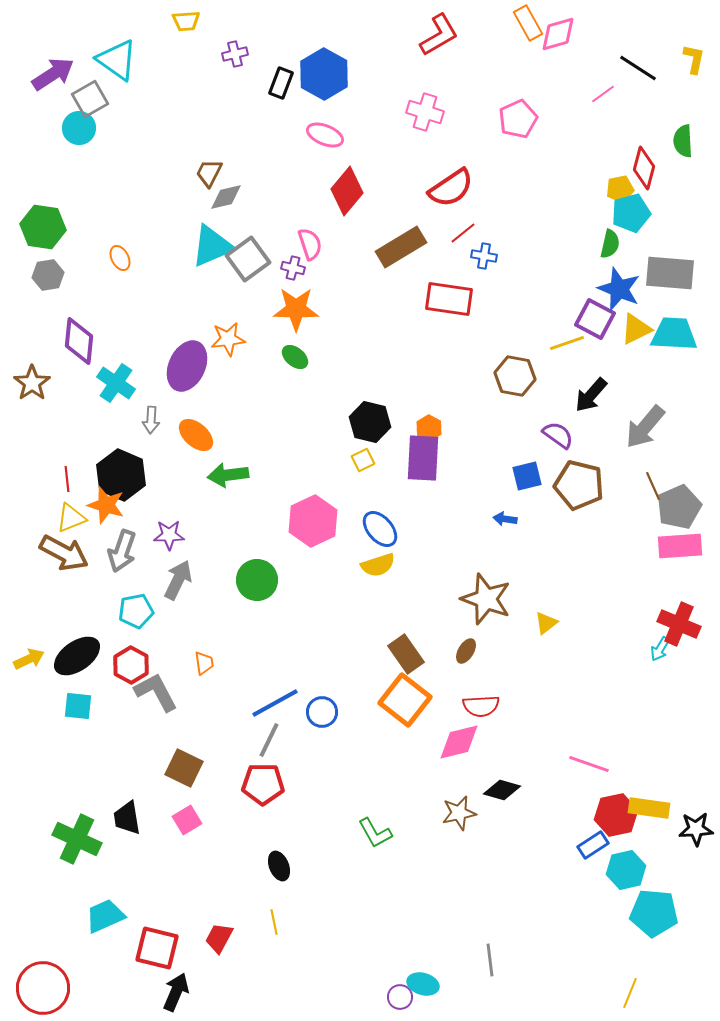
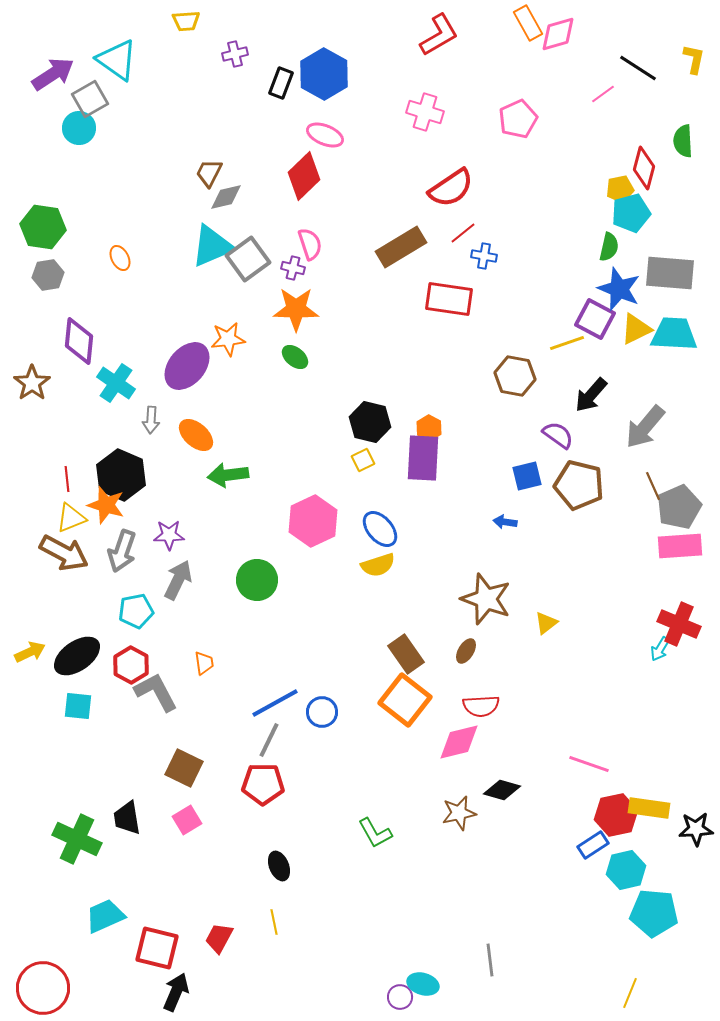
red diamond at (347, 191): moved 43 px left, 15 px up; rotated 6 degrees clockwise
green semicircle at (610, 244): moved 1 px left, 3 px down
purple ellipse at (187, 366): rotated 15 degrees clockwise
blue arrow at (505, 519): moved 3 px down
yellow arrow at (29, 659): moved 1 px right, 7 px up
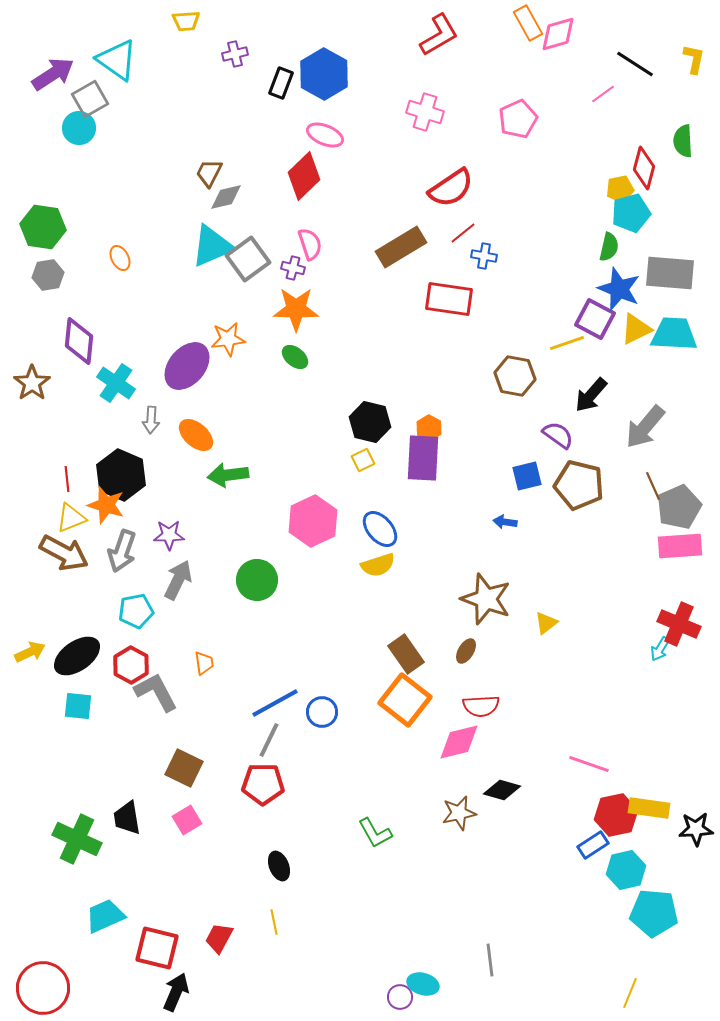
black line at (638, 68): moved 3 px left, 4 px up
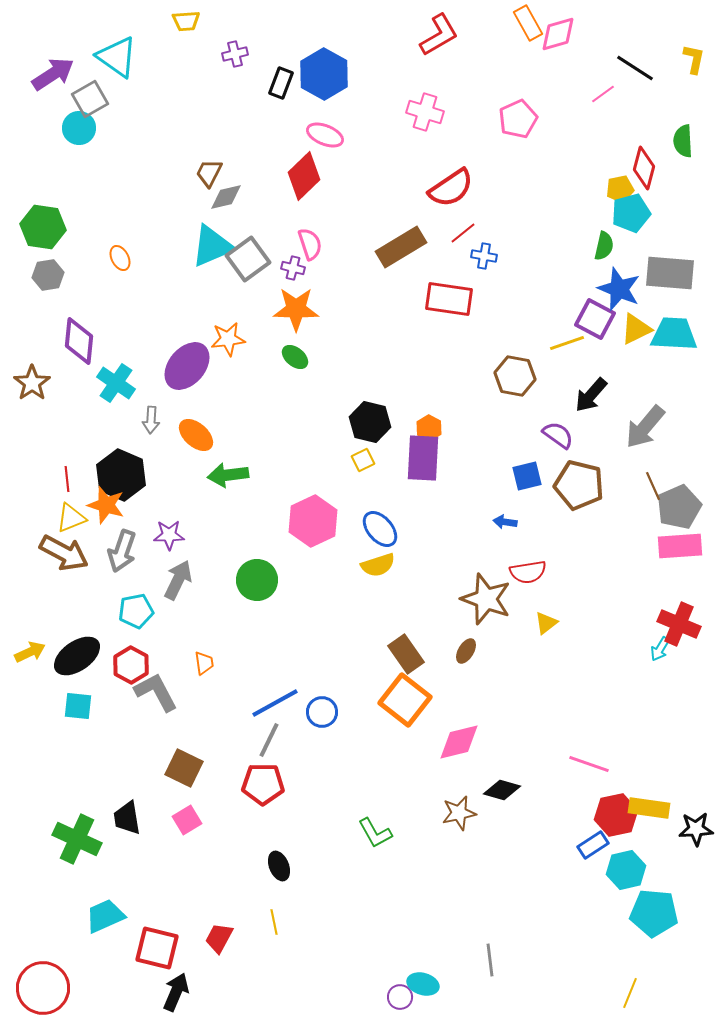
cyan triangle at (117, 60): moved 3 px up
black line at (635, 64): moved 4 px down
green semicircle at (609, 247): moved 5 px left, 1 px up
red semicircle at (481, 706): moved 47 px right, 134 px up; rotated 6 degrees counterclockwise
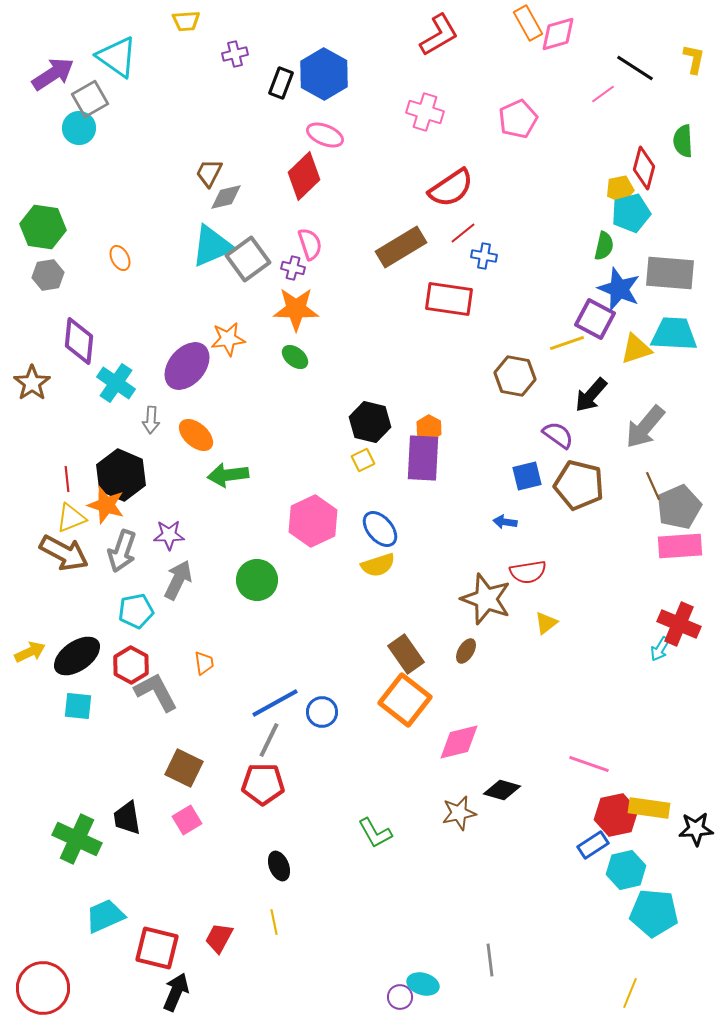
yellow triangle at (636, 329): moved 20 px down; rotated 8 degrees clockwise
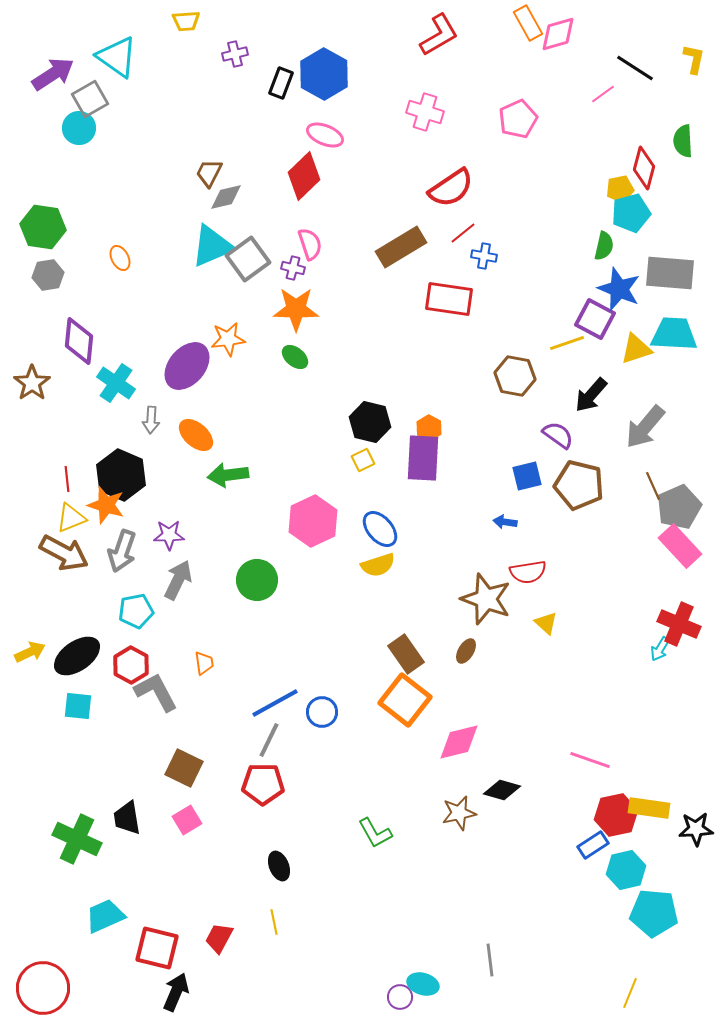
pink rectangle at (680, 546): rotated 51 degrees clockwise
yellow triangle at (546, 623): rotated 40 degrees counterclockwise
pink line at (589, 764): moved 1 px right, 4 px up
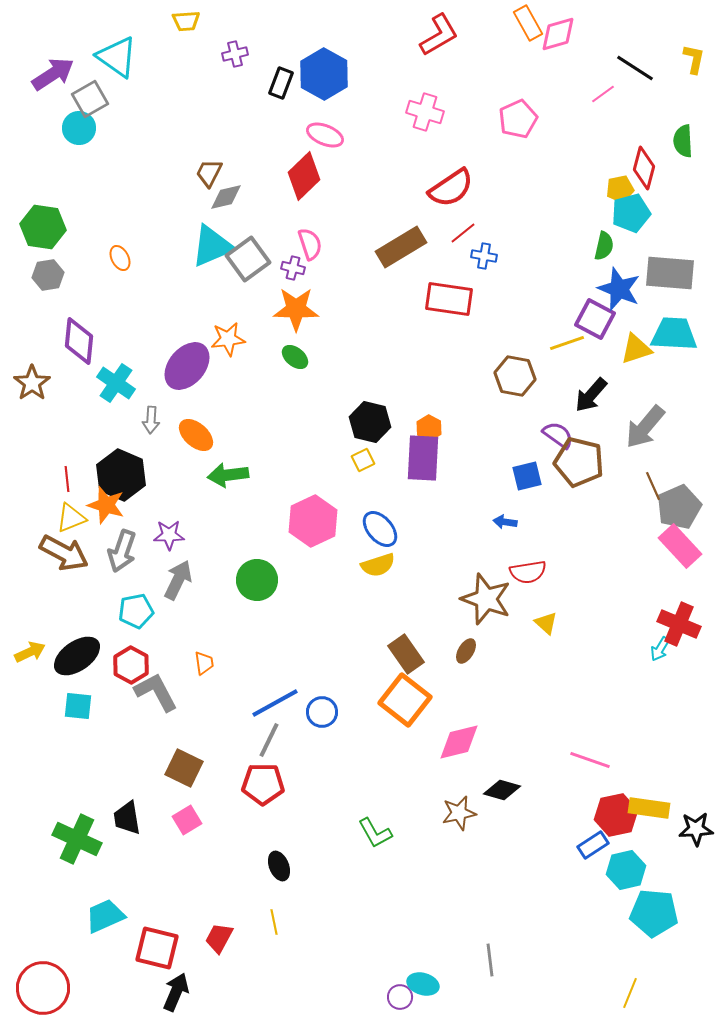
brown pentagon at (579, 485): moved 23 px up
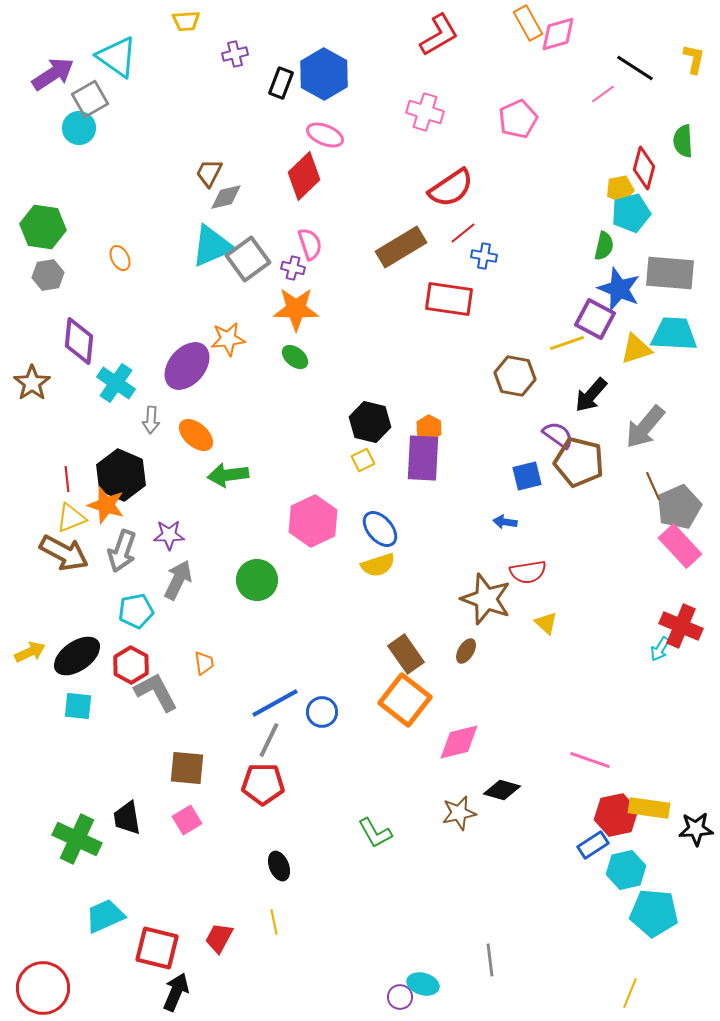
red cross at (679, 624): moved 2 px right, 2 px down
brown square at (184, 768): moved 3 px right; rotated 21 degrees counterclockwise
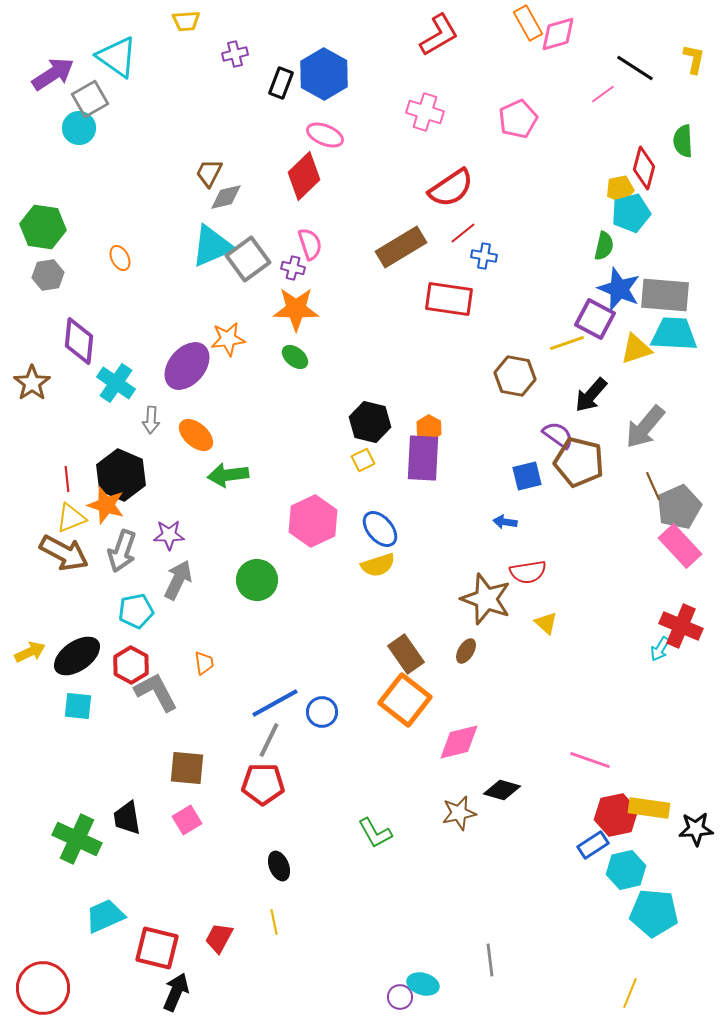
gray rectangle at (670, 273): moved 5 px left, 22 px down
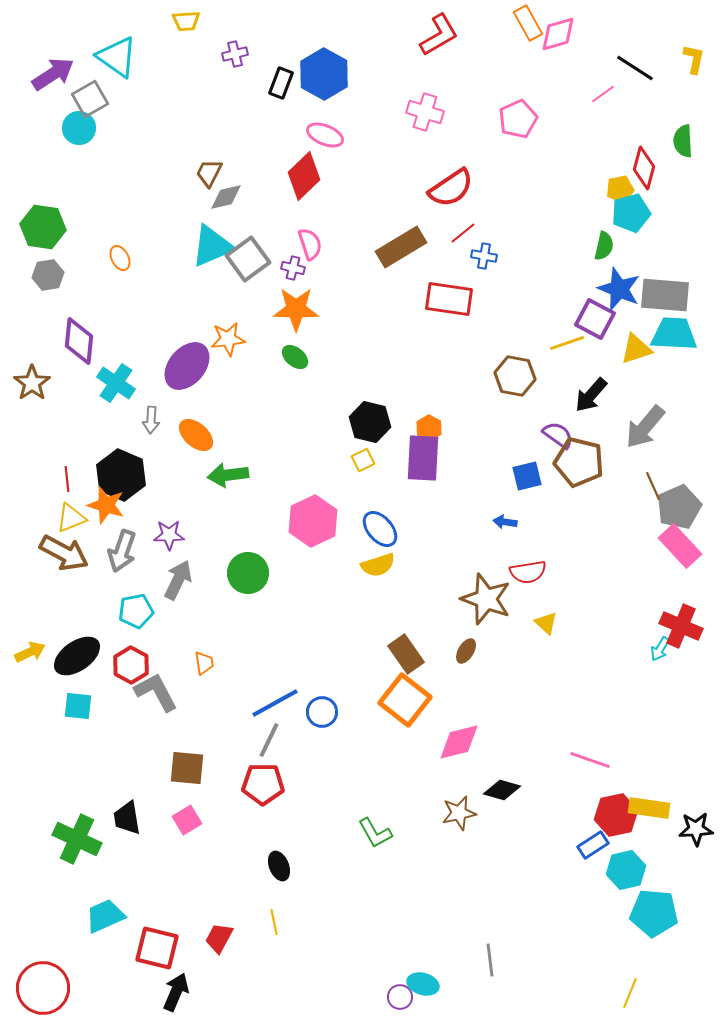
green circle at (257, 580): moved 9 px left, 7 px up
